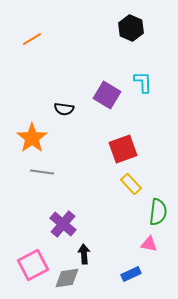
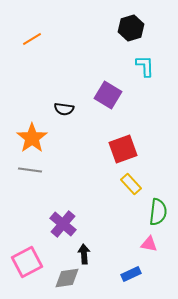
black hexagon: rotated 20 degrees clockwise
cyan L-shape: moved 2 px right, 16 px up
purple square: moved 1 px right
gray line: moved 12 px left, 2 px up
pink square: moved 6 px left, 3 px up
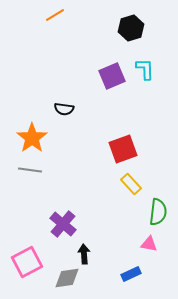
orange line: moved 23 px right, 24 px up
cyan L-shape: moved 3 px down
purple square: moved 4 px right, 19 px up; rotated 36 degrees clockwise
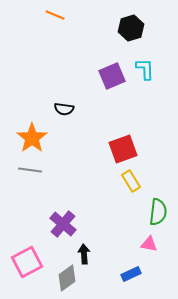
orange line: rotated 54 degrees clockwise
yellow rectangle: moved 3 px up; rotated 10 degrees clockwise
gray diamond: rotated 28 degrees counterclockwise
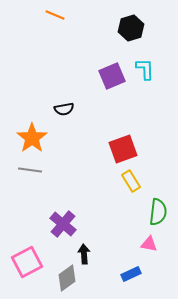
black semicircle: rotated 18 degrees counterclockwise
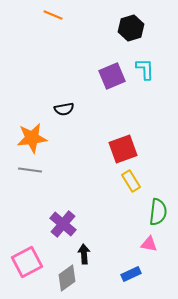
orange line: moved 2 px left
orange star: rotated 28 degrees clockwise
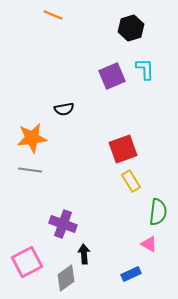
purple cross: rotated 20 degrees counterclockwise
pink triangle: rotated 18 degrees clockwise
gray diamond: moved 1 px left
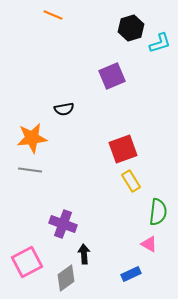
cyan L-shape: moved 15 px right, 26 px up; rotated 75 degrees clockwise
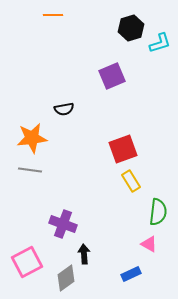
orange line: rotated 24 degrees counterclockwise
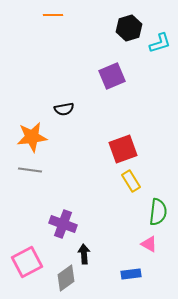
black hexagon: moved 2 px left
orange star: moved 1 px up
blue rectangle: rotated 18 degrees clockwise
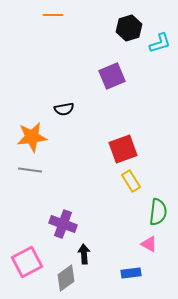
blue rectangle: moved 1 px up
